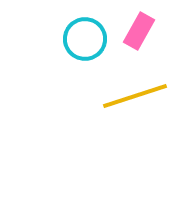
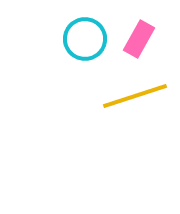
pink rectangle: moved 8 px down
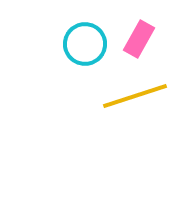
cyan circle: moved 5 px down
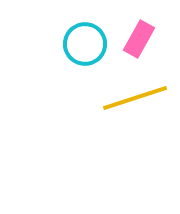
yellow line: moved 2 px down
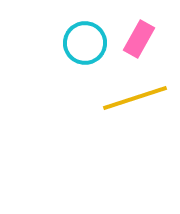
cyan circle: moved 1 px up
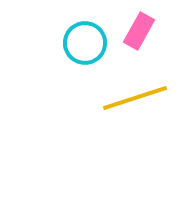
pink rectangle: moved 8 px up
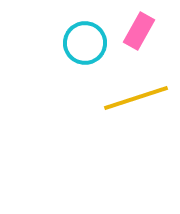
yellow line: moved 1 px right
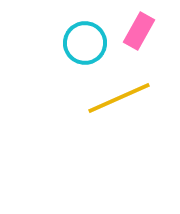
yellow line: moved 17 px left; rotated 6 degrees counterclockwise
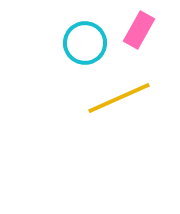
pink rectangle: moved 1 px up
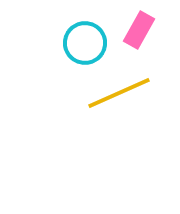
yellow line: moved 5 px up
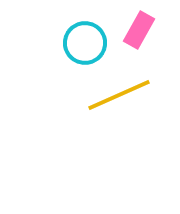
yellow line: moved 2 px down
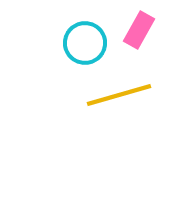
yellow line: rotated 8 degrees clockwise
